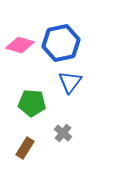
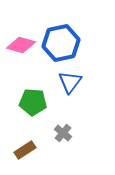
pink diamond: moved 1 px right
green pentagon: moved 1 px right, 1 px up
brown rectangle: moved 2 px down; rotated 25 degrees clockwise
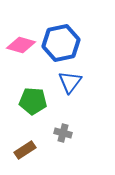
green pentagon: moved 1 px up
gray cross: rotated 24 degrees counterclockwise
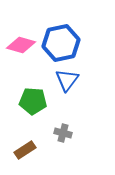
blue triangle: moved 3 px left, 2 px up
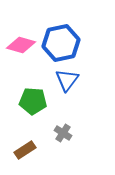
gray cross: rotated 18 degrees clockwise
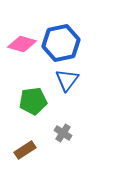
pink diamond: moved 1 px right, 1 px up
green pentagon: rotated 12 degrees counterclockwise
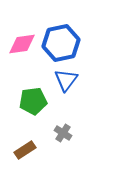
pink diamond: rotated 24 degrees counterclockwise
blue triangle: moved 1 px left
